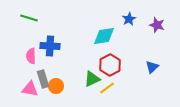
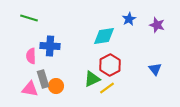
blue triangle: moved 3 px right, 2 px down; rotated 24 degrees counterclockwise
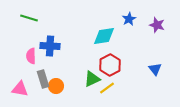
pink triangle: moved 10 px left
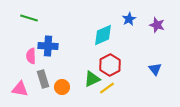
cyan diamond: moved 1 px left, 1 px up; rotated 15 degrees counterclockwise
blue cross: moved 2 px left
orange circle: moved 6 px right, 1 px down
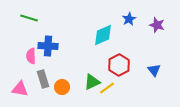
red hexagon: moved 9 px right
blue triangle: moved 1 px left, 1 px down
green triangle: moved 3 px down
